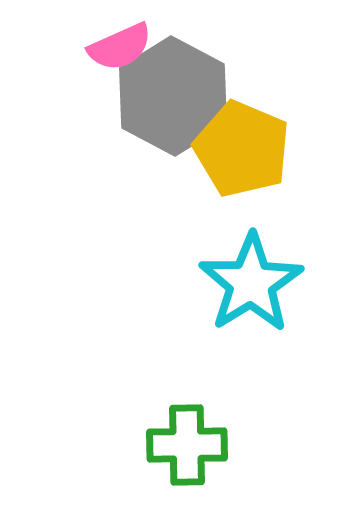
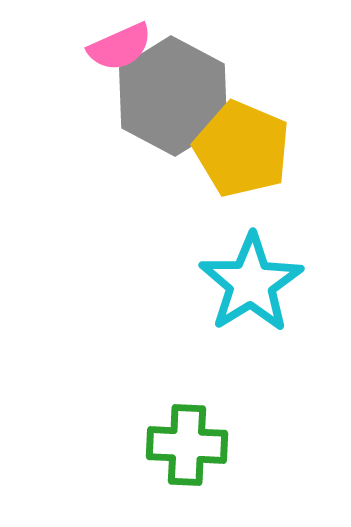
green cross: rotated 4 degrees clockwise
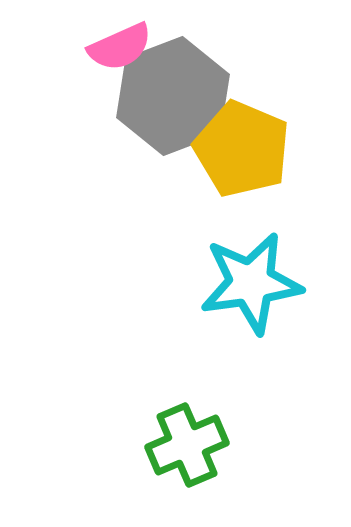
gray hexagon: rotated 11 degrees clockwise
cyan star: rotated 24 degrees clockwise
green cross: rotated 26 degrees counterclockwise
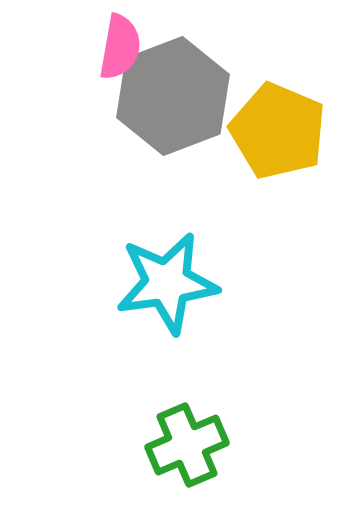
pink semicircle: rotated 56 degrees counterclockwise
yellow pentagon: moved 36 px right, 18 px up
cyan star: moved 84 px left
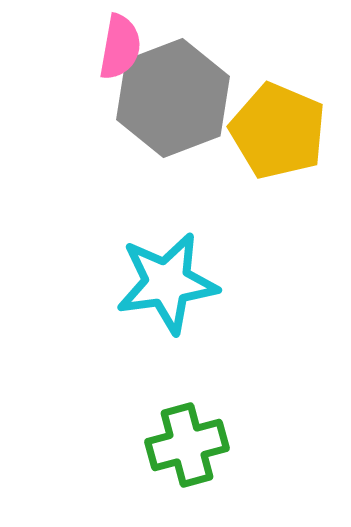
gray hexagon: moved 2 px down
green cross: rotated 8 degrees clockwise
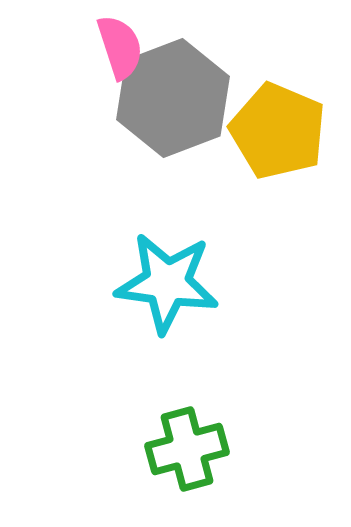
pink semicircle: rotated 28 degrees counterclockwise
cyan star: rotated 16 degrees clockwise
green cross: moved 4 px down
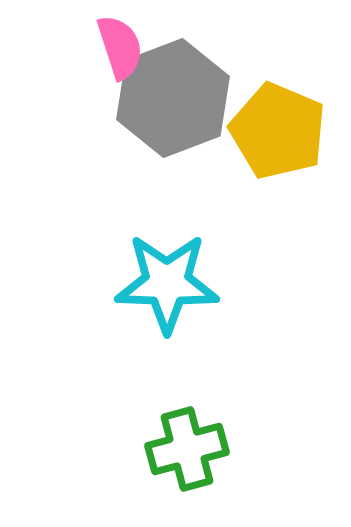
cyan star: rotated 6 degrees counterclockwise
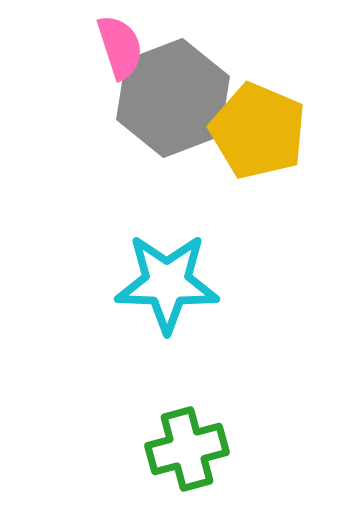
yellow pentagon: moved 20 px left
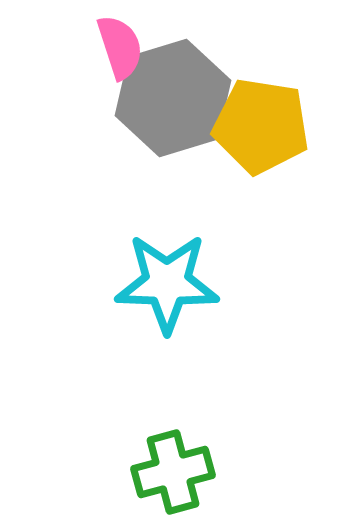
gray hexagon: rotated 4 degrees clockwise
yellow pentagon: moved 3 px right, 5 px up; rotated 14 degrees counterclockwise
green cross: moved 14 px left, 23 px down
